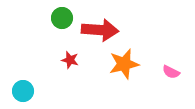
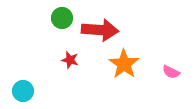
orange star: rotated 24 degrees counterclockwise
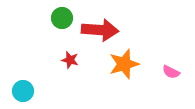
orange star: rotated 20 degrees clockwise
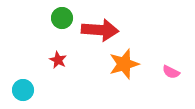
red star: moved 12 px left; rotated 12 degrees clockwise
cyan circle: moved 1 px up
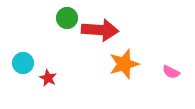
green circle: moved 5 px right
red star: moved 10 px left, 18 px down
cyan circle: moved 27 px up
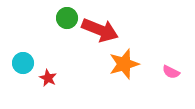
red arrow: rotated 18 degrees clockwise
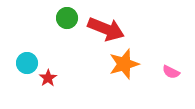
red arrow: moved 6 px right, 1 px up
cyan circle: moved 4 px right
red star: rotated 12 degrees clockwise
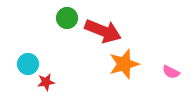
red arrow: moved 3 px left, 2 px down
cyan circle: moved 1 px right, 1 px down
red star: moved 2 px left, 4 px down; rotated 24 degrees clockwise
